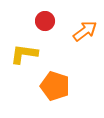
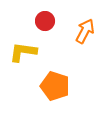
orange arrow: rotated 25 degrees counterclockwise
yellow L-shape: moved 1 px left, 2 px up
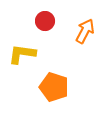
yellow L-shape: moved 1 px left, 2 px down
orange pentagon: moved 1 px left, 1 px down
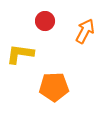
yellow L-shape: moved 2 px left
orange pentagon: rotated 20 degrees counterclockwise
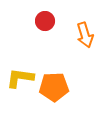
orange arrow: moved 4 px down; rotated 135 degrees clockwise
yellow L-shape: moved 24 px down
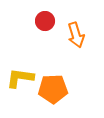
orange arrow: moved 9 px left
orange pentagon: moved 1 px left, 2 px down
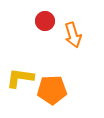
orange arrow: moved 3 px left
orange pentagon: moved 1 px left, 1 px down
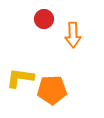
red circle: moved 1 px left, 2 px up
orange arrow: rotated 15 degrees clockwise
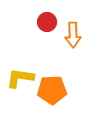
red circle: moved 3 px right, 3 px down
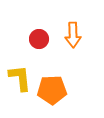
red circle: moved 8 px left, 17 px down
yellow L-shape: rotated 76 degrees clockwise
